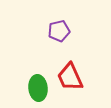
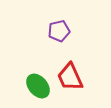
green ellipse: moved 2 px up; rotated 35 degrees counterclockwise
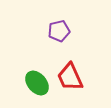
green ellipse: moved 1 px left, 3 px up
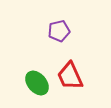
red trapezoid: moved 1 px up
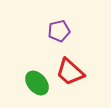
red trapezoid: moved 4 px up; rotated 24 degrees counterclockwise
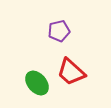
red trapezoid: moved 1 px right
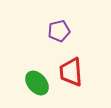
red trapezoid: rotated 44 degrees clockwise
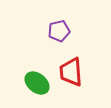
green ellipse: rotated 10 degrees counterclockwise
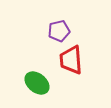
red trapezoid: moved 12 px up
